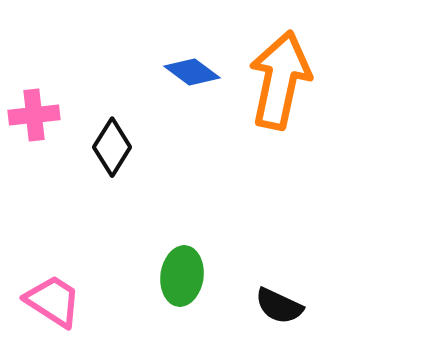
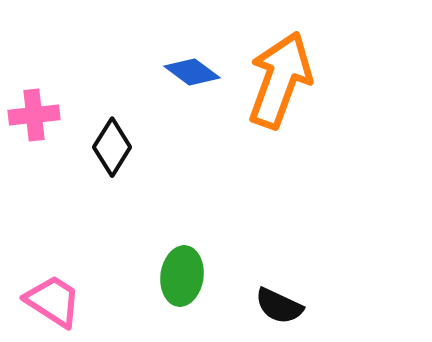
orange arrow: rotated 8 degrees clockwise
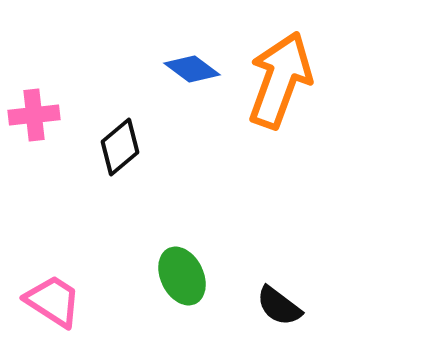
blue diamond: moved 3 px up
black diamond: moved 8 px right; rotated 18 degrees clockwise
green ellipse: rotated 34 degrees counterclockwise
black semicircle: rotated 12 degrees clockwise
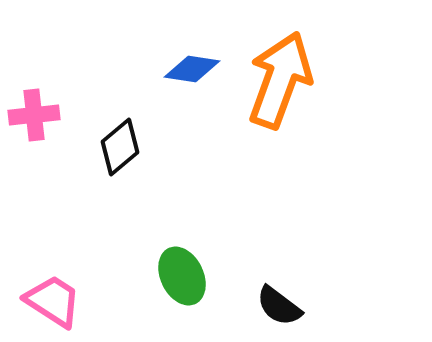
blue diamond: rotated 28 degrees counterclockwise
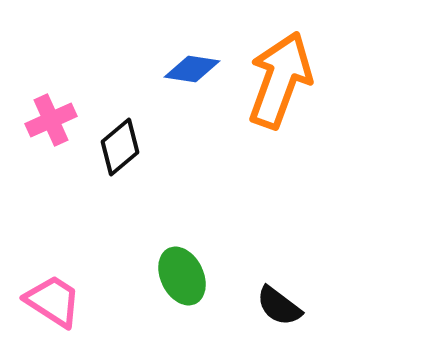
pink cross: moved 17 px right, 5 px down; rotated 18 degrees counterclockwise
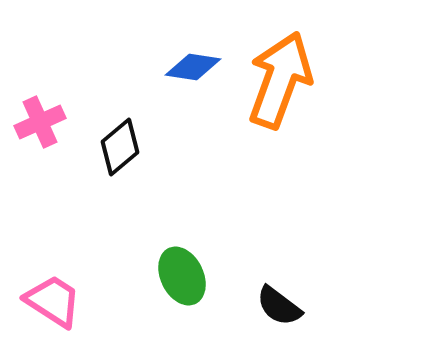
blue diamond: moved 1 px right, 2 px up
pink cross: moved 11 px left, 2 px down
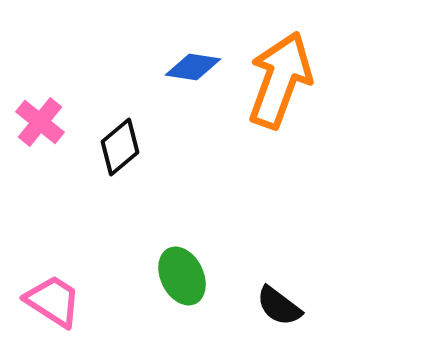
pink cross: rotated 27 degrees counterclockwise
